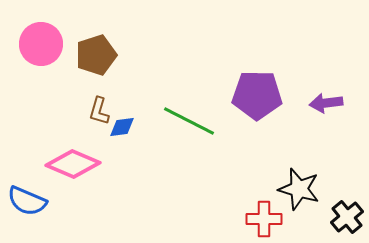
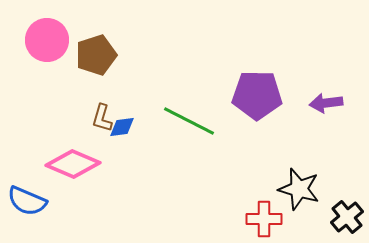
pink circle: moved 6 px right, 4 px up
brown L-shape: moved 3 px right, 7 px down
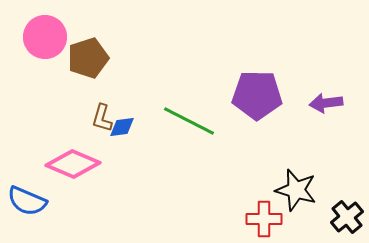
pink circle: moved 2 px left, 3 px up
brown pentagon: moved 8 px left, 3 px down
black star: moved 3 px left, 1 px down
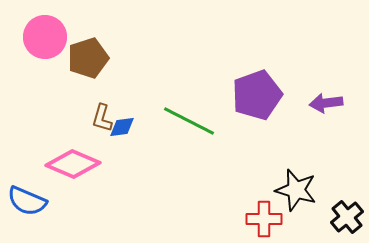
purple pentagon: rotated 21 degrees counterclockwise
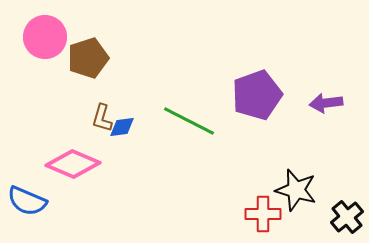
red cross: moved 1 px left, 5 px up
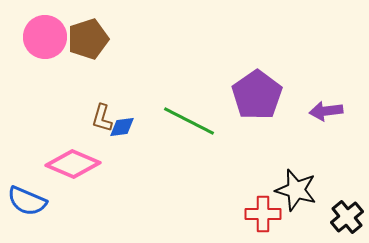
brown pentagon: moved 19 px up
purple pentagon: rotated 15 degrees counterclockwise
purple arrow: moved 8 px down
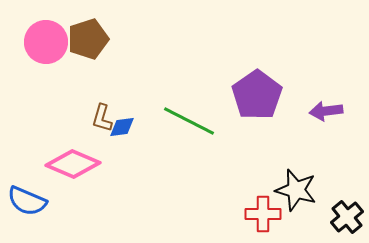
pink circle: moved 1 px right, 5 px down
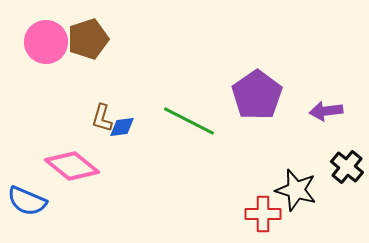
pink diamond: moved 1 px left, 2 px down; rotated 16 degrees clockwise
black cross: moved 50 px up; rotated 12 degrees counterclockwise
